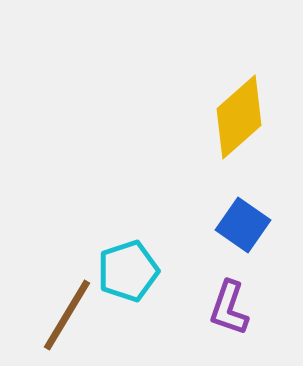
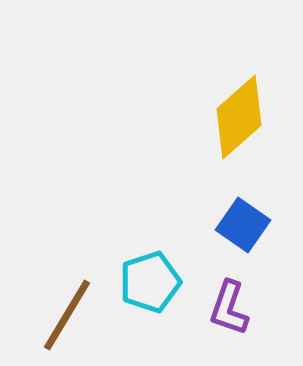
cyan pentagon: moved 22 px right, 11 px down
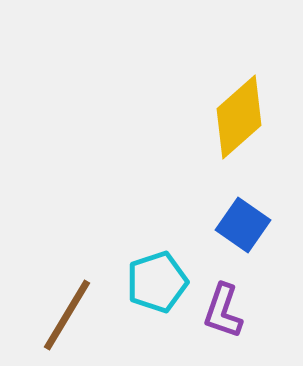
cyan pentagon: moved 7 px right
purple L-shape: moved 6 px left, 3 px down
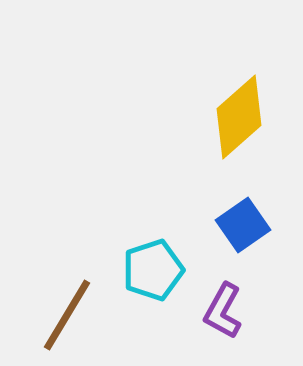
blue square: rotated 20 degrees clockwise
cyan pentagon: moved 4 px left, 12 px up
purple L-shape: rotated 10 degrees clockwise
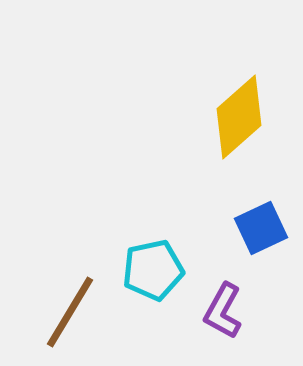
blue square: moved 18 px right, 3 px down; rotated 10 degrees clockwise
cyan pentagon: rotated 6 degrees clockwise
brown line: moved 3 px right, 3 px up
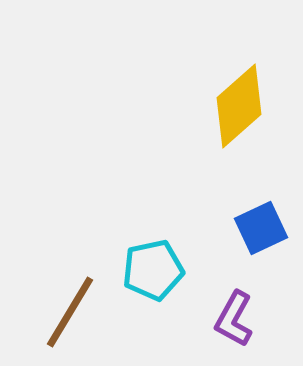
yellow diamond: moved 11 px up
purple L-shape: moved 11 px right, 8 px down
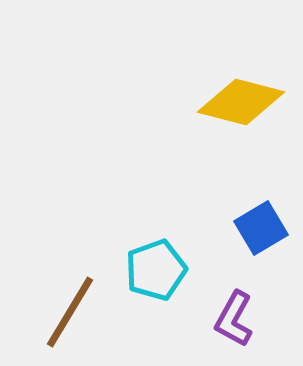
yellow diamond: moved 2 px right, 4 px up; rotated 56 degrees clockwise
blue square: rotated 6 degrees counterclockwise
cyan pentagon: moved 3 px right; rotated 8 degrees counterclockwise
